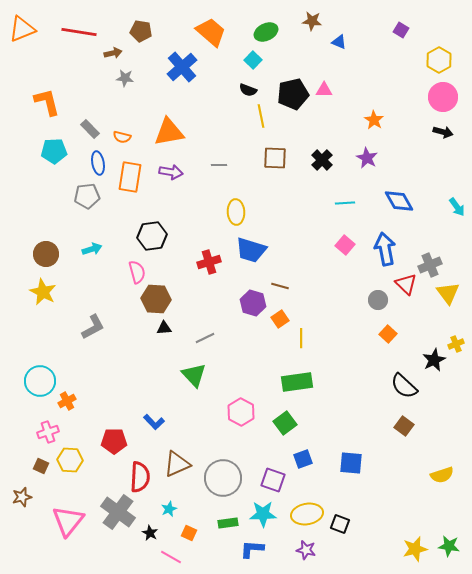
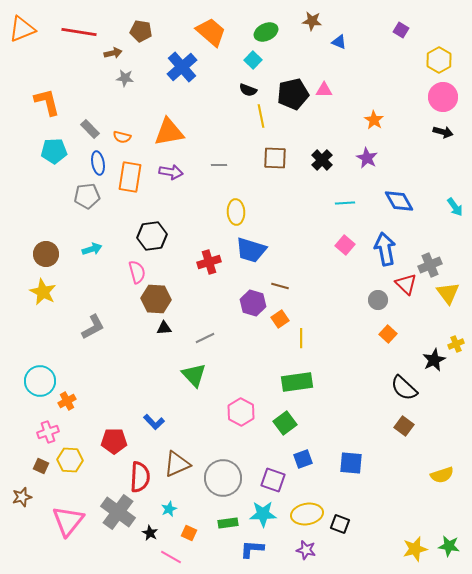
cyan arrow at (457, 207): moved 2 px left
black semicircle at (404, 386): moved 2 px down
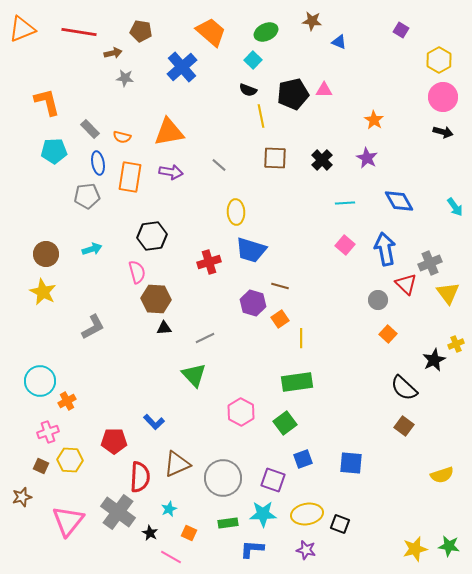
gray line at (219, 165): rotated 42 degrees clockwise
gray cross at (430, 265): moved 2 px up
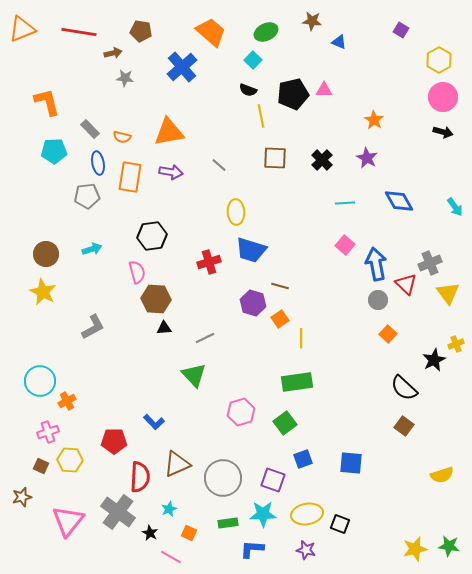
blue arrow at (385, 249): moved 9 px left, 15 px down
pink hexagon at (241, 412): rotated 16 degrees clockwise
